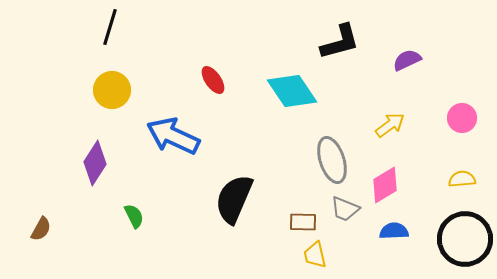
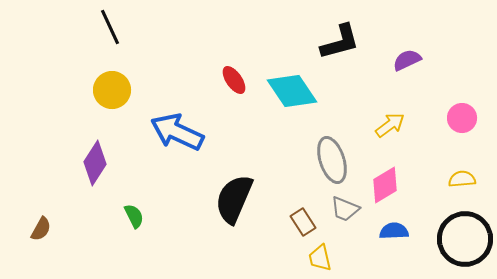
black line: rotated 42 degrees counterclockwise
red ellipse: moved 21 px right
blue arrow: moved 4 px right, 4 px up
brown rectangle: rotated 56 degrees clockwise
yellow trapezoid: moved 5 px right, 3 px down
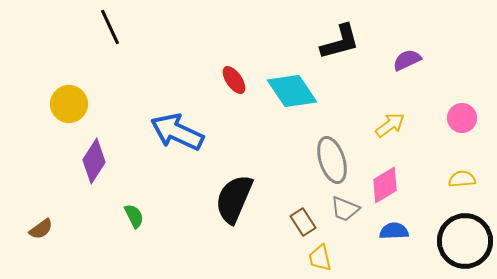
yellow circle: moved 43 px left, 14 px down
purple diamond: moved 1 px left, 2 px up
brown semicircle: rotated 25 degrees clockwise
black circle: moved 2 px down
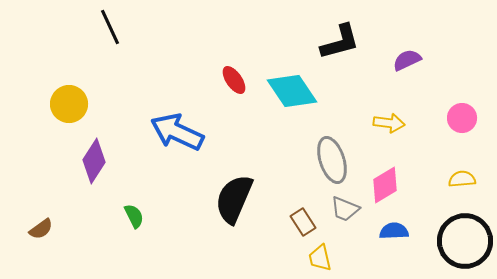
yellow arrow: moved 1 px left, 2 px up; rotated 44 degrees clockwise
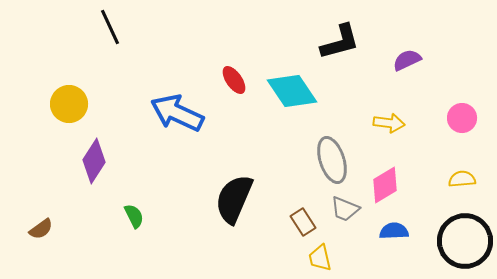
blue arrow: moved 19 px up
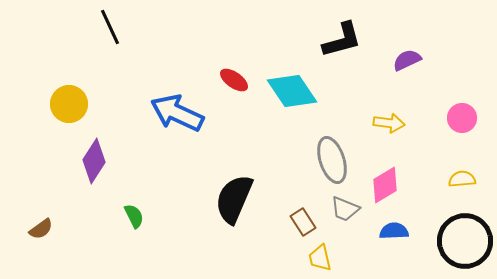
black L-shape: moved 2 px right, 2 px up
red ellipse: rotated 20 degrees counterclockwise
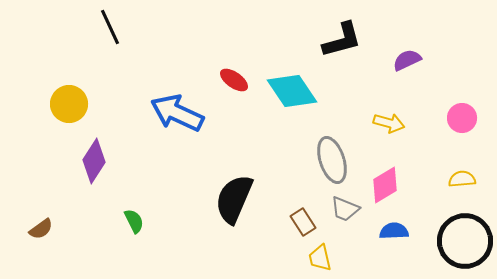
yellow arrow: rotated 8 degrees clockwise
green semicircle: moved 5 px down
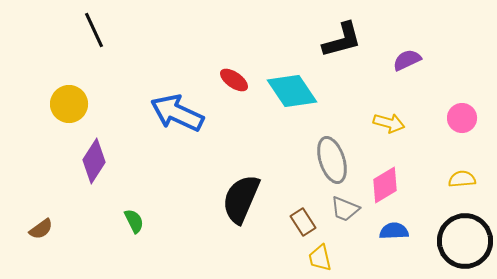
black line: moved 16 px left, 3 px down
black semicircle: moved 7 px right
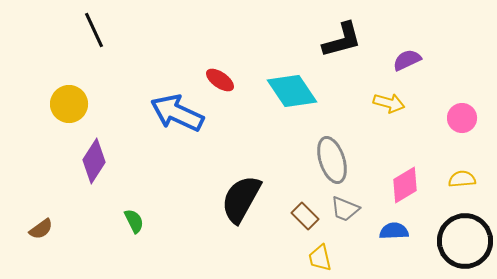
red ellipse: moved 14 px left
yellow arrow: moved 20 px up
pink diamond: moved 20 px right
black semicircle: rotated 6 degrees clockwise
brown rectangle: moved 2 px right, 6 px up; rotated 12 degrees counterclockwise
